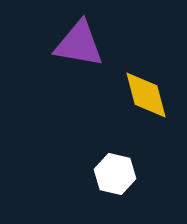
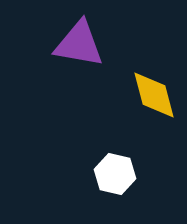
yellow diamond: moved 8 px right
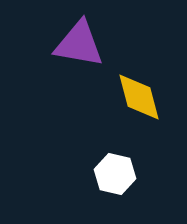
yellow diamond: moved 15 px left, 2 px down
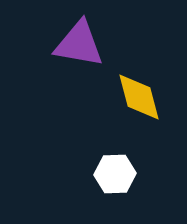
white hexagon: rotated 15 degrees counterclockwise
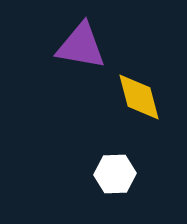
purple triangle: moved 2 px right, 2 px down
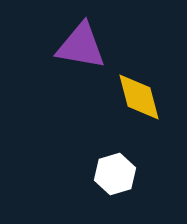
white hexagon: rotated 15 degrees counterclockwise
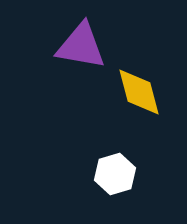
yellow diamond: moved 5 px up
